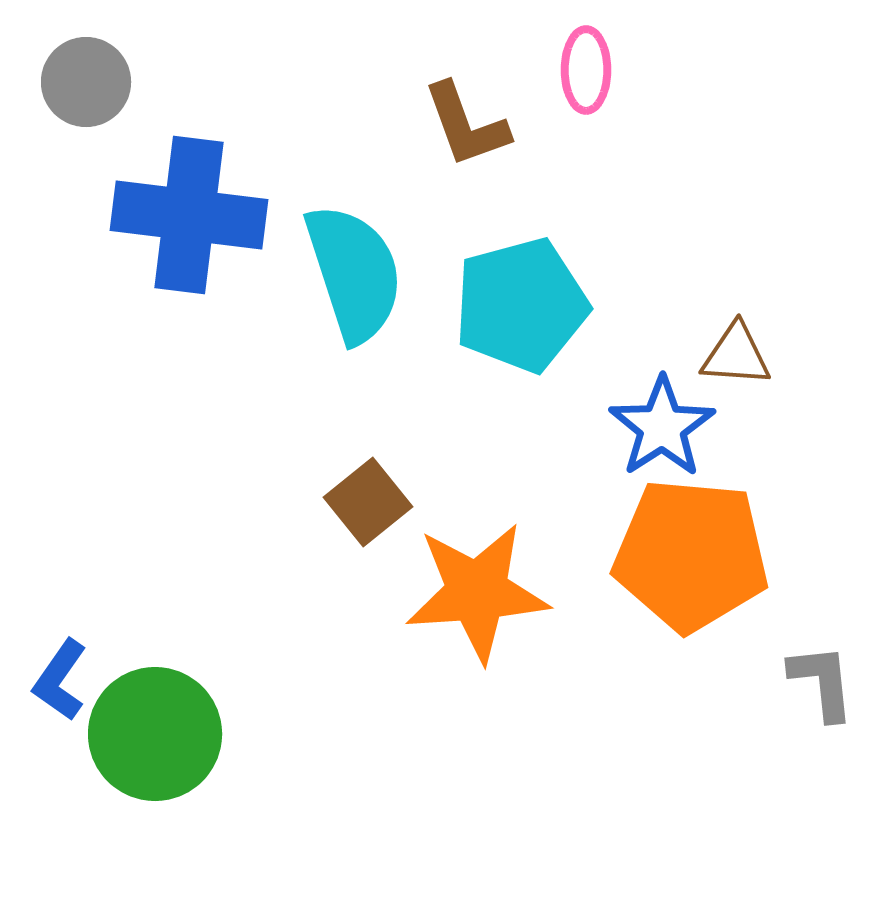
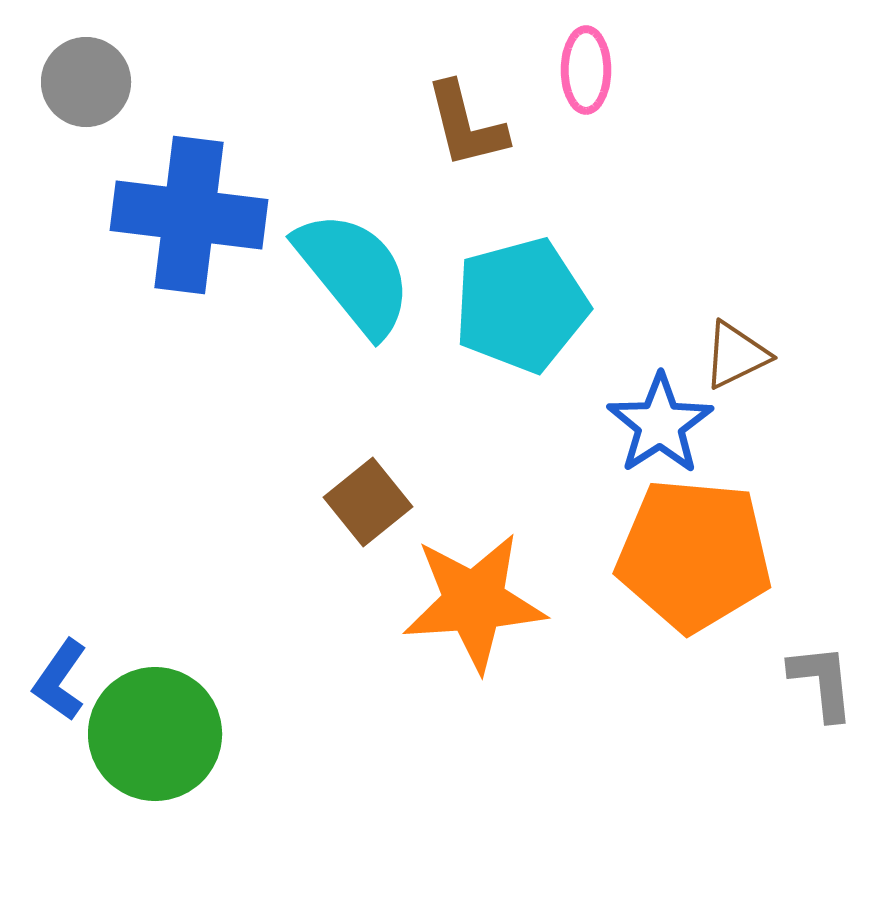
brown L-shape: rotated 6 degrees clockwise
cyan semicircle: rotated 21 degrees counterclockwise
brown triangle: rotated 30 degrees counterclockwise
blue star: moved 2 px left, 3 px up
orange pentagon: moved 3 px right
orange star: moved 3 px left, 10 px down
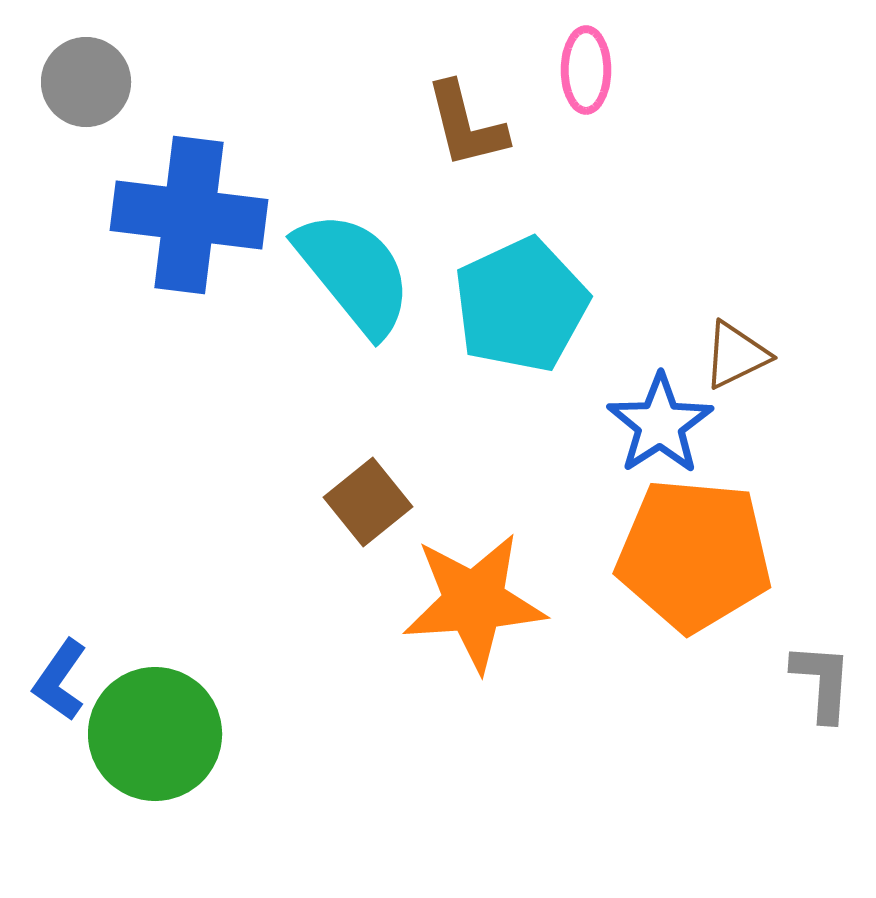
cyan pentagon: rotated 10 degrees counterclockwise
gray L-shape: rotated 10 degrees clockwise
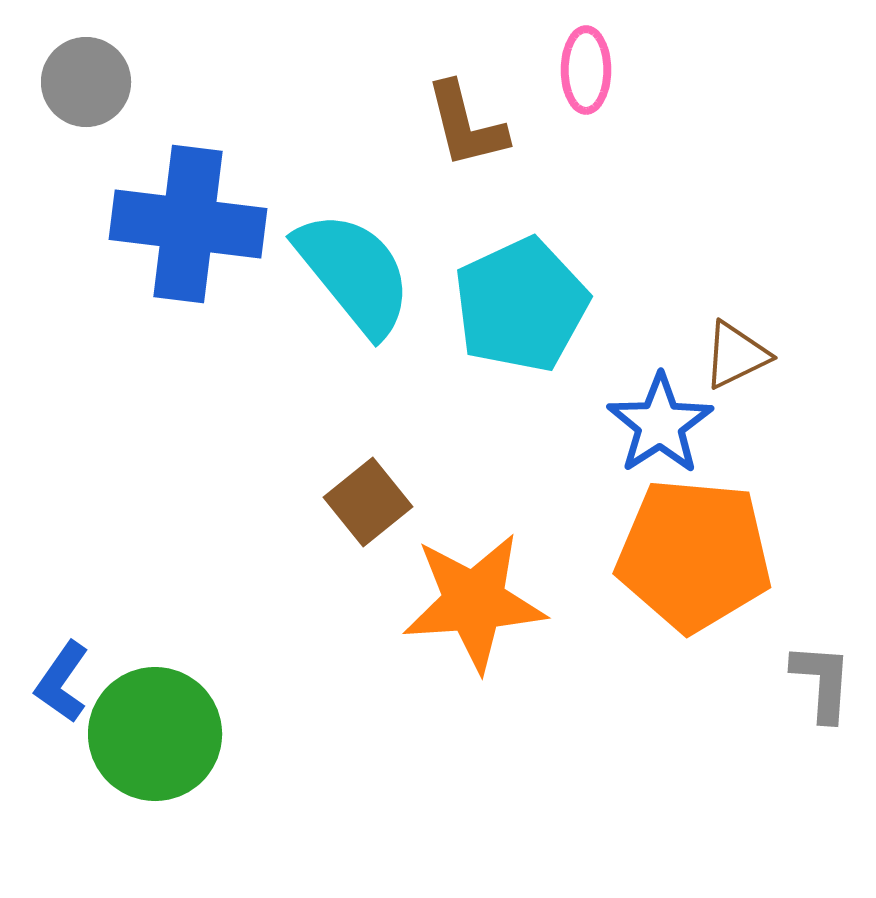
blue cross: moved 1 px left, 9 px down
blue L-shape: moved 2 px right, 2 px down
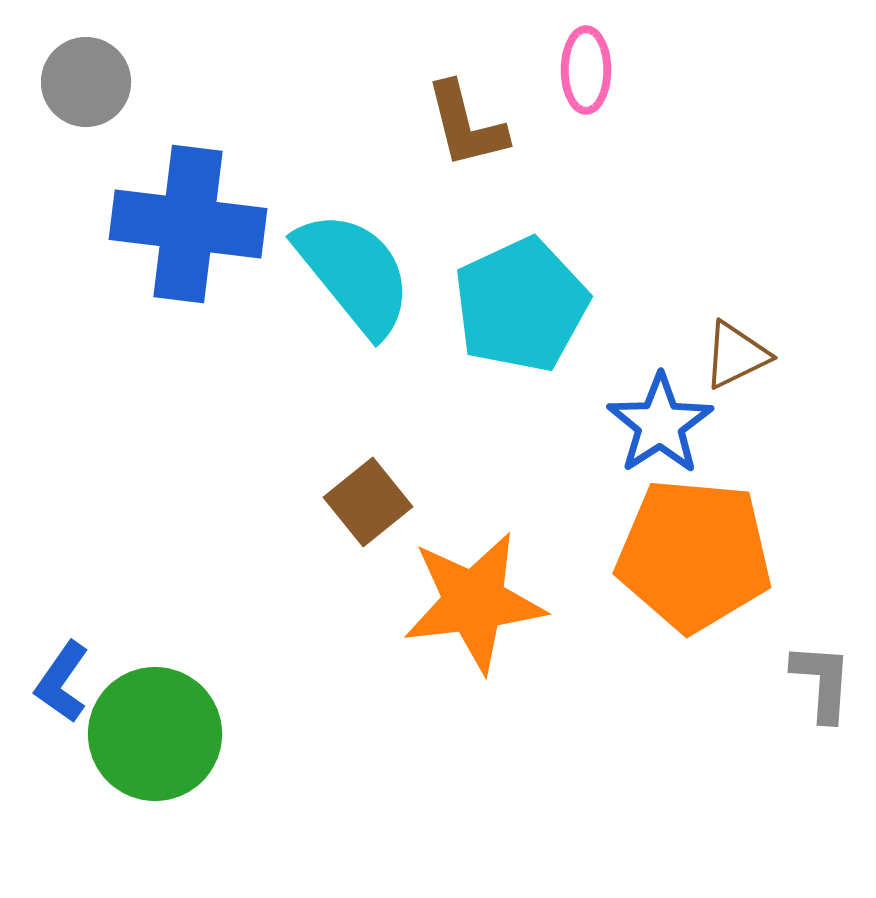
orange star: rotated 3 degrees counterclockwise
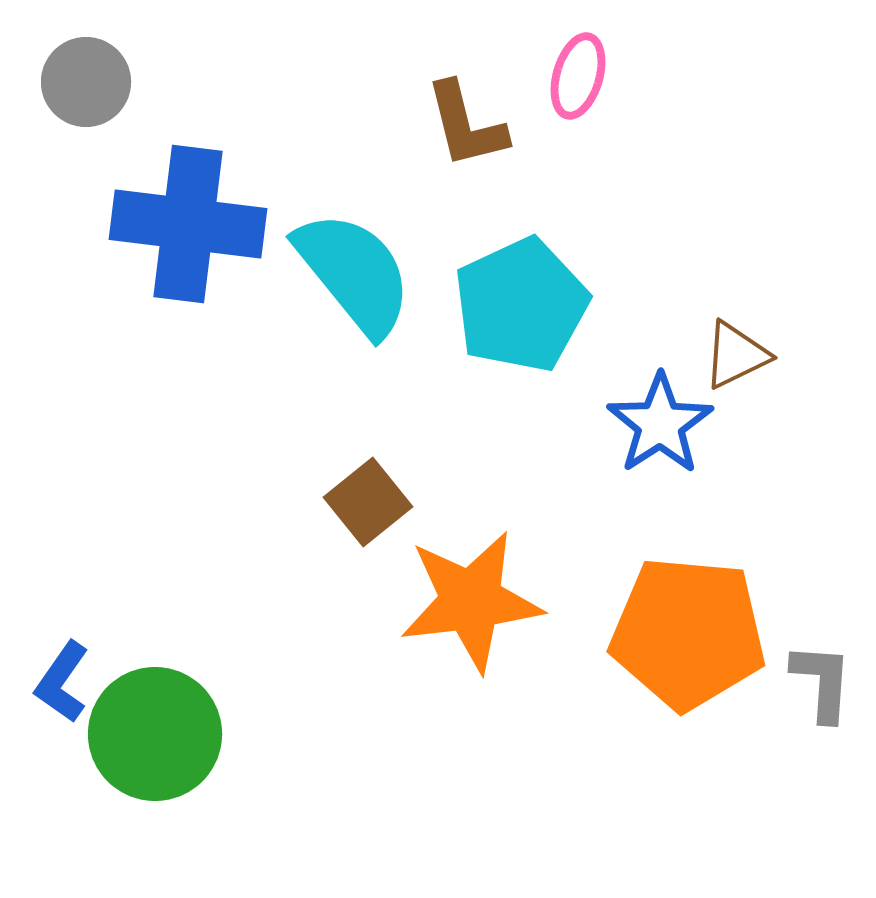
pink ellipse: moved 8 px left, 6 px down; rotated 16 degrees clockwise
orange pentagon: moved 6 px left, 78 px down
orange star: moved 3 px left, 1 px up
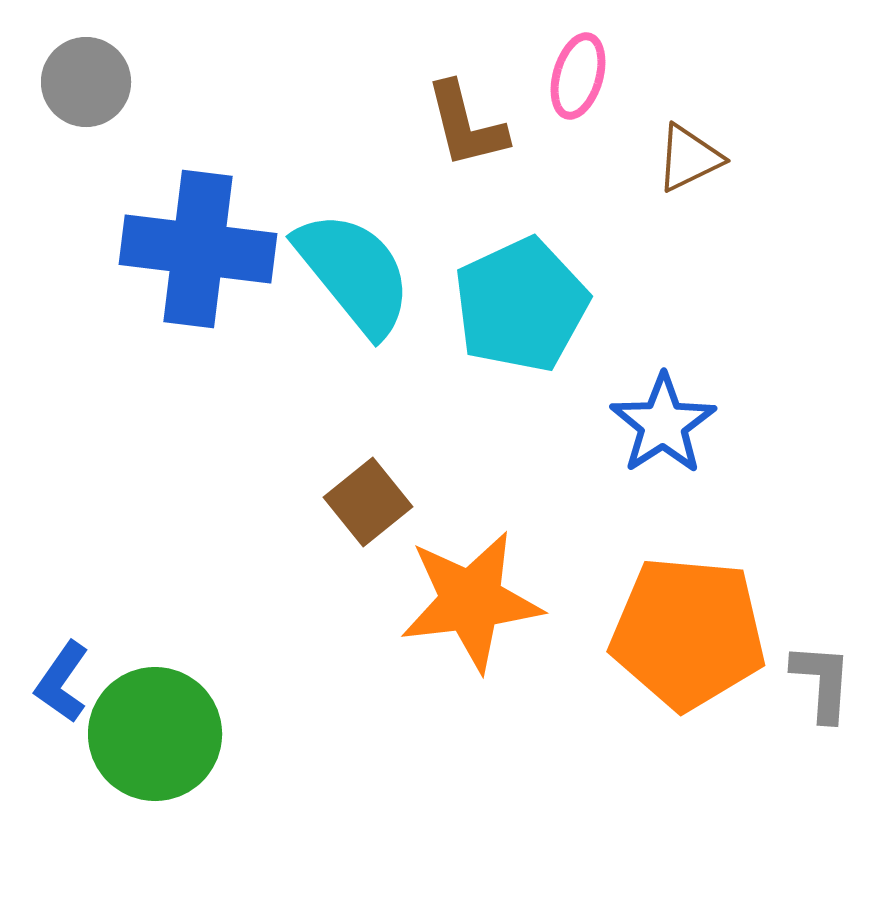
blue cross: moved 10 px right, 25 px down
brown triangle: moved 47 px left, 197 px up
blue star: moved 3 px right
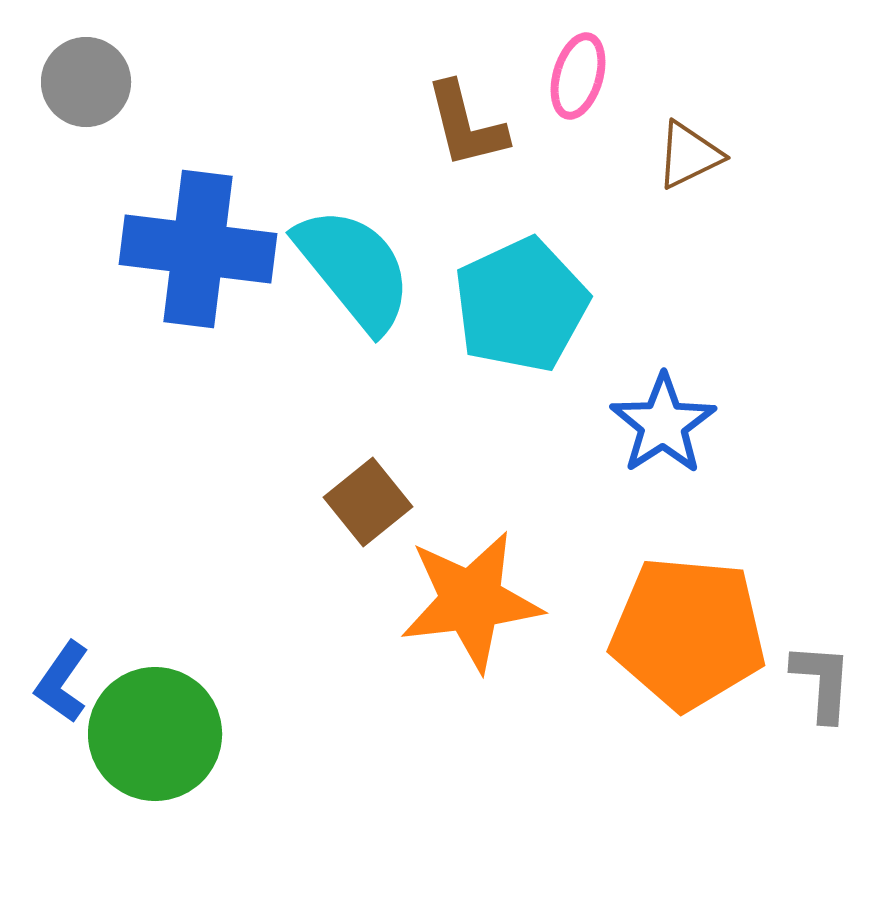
brown triangle: moved 3 px up
cyan semicircle: moved 4 px up
